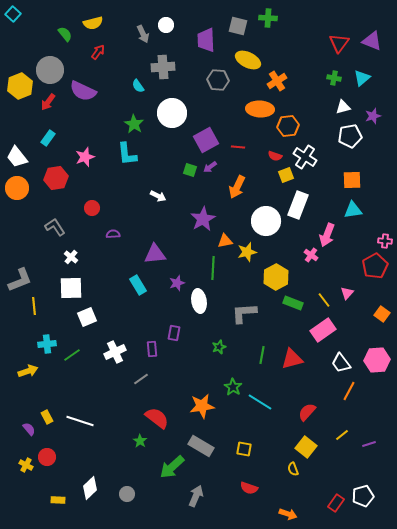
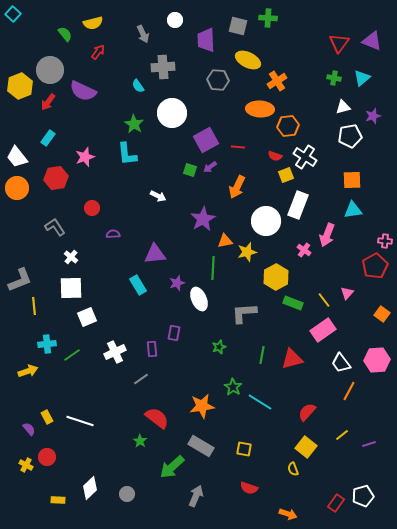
white circle at (166, 25): moved 9 px right, 5 px up
pink cross at (311, 255): moved 7 px left, 5 px up
white ellipse at (199, 301): moved 2 px up; rotated 15 degrees counterclockwise
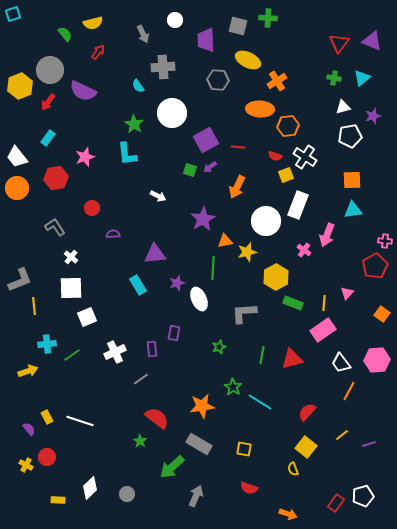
cyan square at (13, 14): rotated 28 degrees clockwise
yellow line at (324, 300): moved 3 px down; rotated 42 degrees clockwise
gray rectangle at (201, 446): moved 2 px left, 2 px up
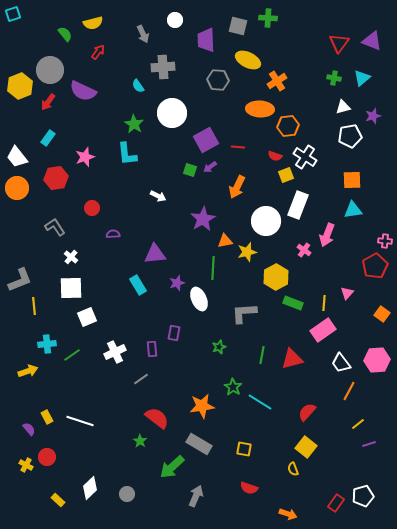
yellow line at (342, 435): moved 16 px right, 11 px up
yellow rectangle at (58, 500): rotated 40 degrees clockwise
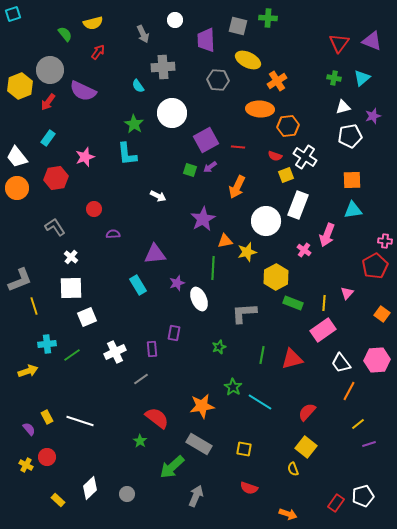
red circle at (92, 208): moved 2 px right, 1 px down
yellow line at (34, 306): rotated 12 degrees counterclockwise
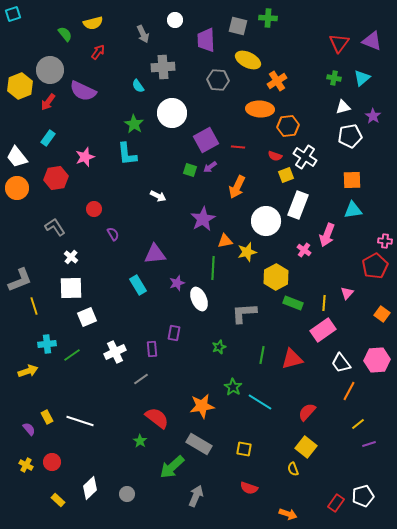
purple star at (373, 116): rotated 21 degrees counterclockwise
purple semicircle at (113, 234): rotated 64 degrees clockwise
red circle at (47, 457): moved 5 px right, 5 px down
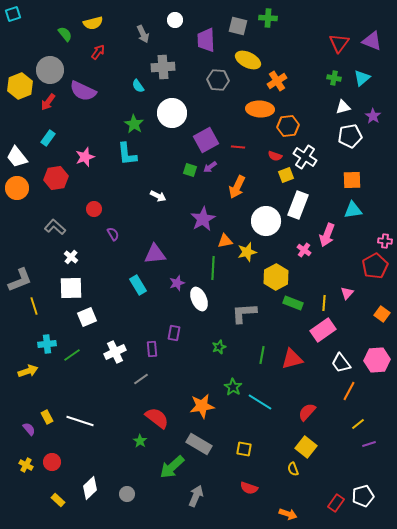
gray L-shape at (55, 227): rotated 15 degrees counterclockwise
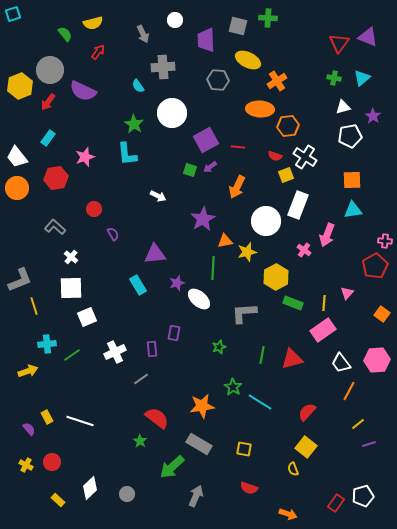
purple triangle at (372, 41): moved 4 px left, 4 px up
white ellipse at (199, 299): rotated 25 degrees counterclockwise
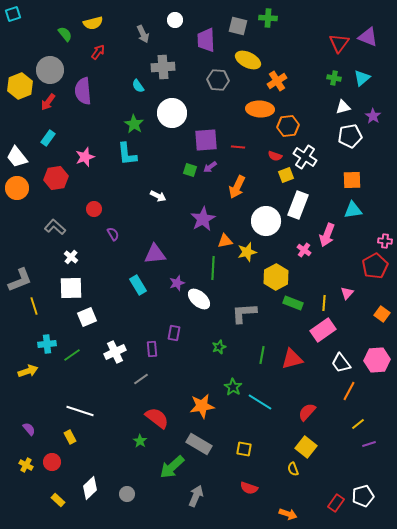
purple semicircle at (83, 91): rotated 60 degrees clockwise
purple square at (206, 140): rotated 25 degrees clockwise
yellow rectangle at (47, 417): moved 23 px right, 20 px down
white line at (80, 421): moved 10 px up
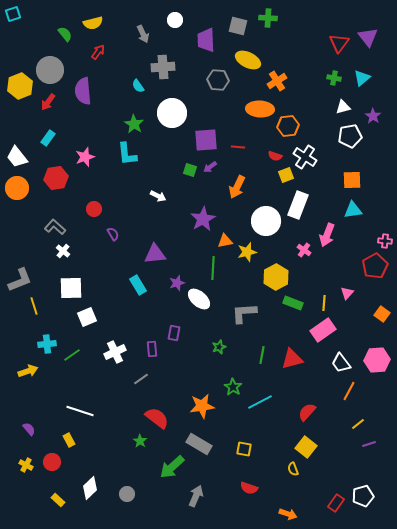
purple triangle at (368, 37): rotated 30 degrees clockwise
white cross at (71, 257): moved 8 px left, 6 px up
cyan line at (260, 402): rotated 60 degrees counterclockwise
yellow rectangle at (70, 437): moved 1 px left, 3 px down
